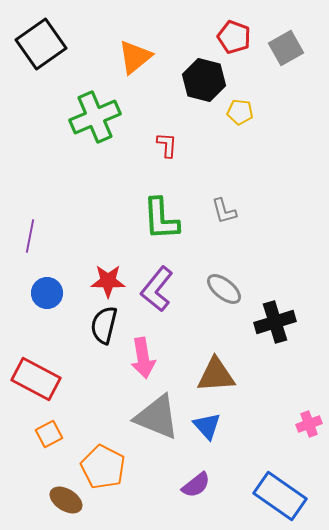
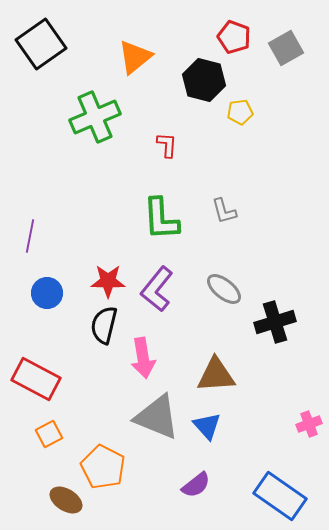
yellow pentagon: rotated 15 degrees counterclockwise
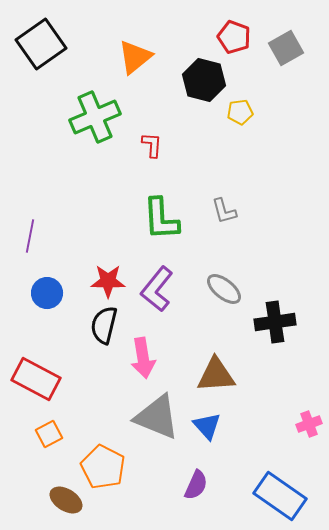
red L-shape: moved 15 px left
black cross: rotated 9 degrees clockwise
purple semicircle: rotated 28 degrees counterclockwise
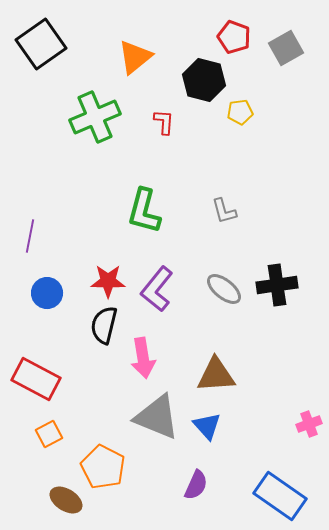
red L-shape: moved 12 px right, 23 px up
green L-shape: moved 17 px left, 8 px up; rotated 18 degrees clockwise
black cross: moved 2 px right, 37 px up
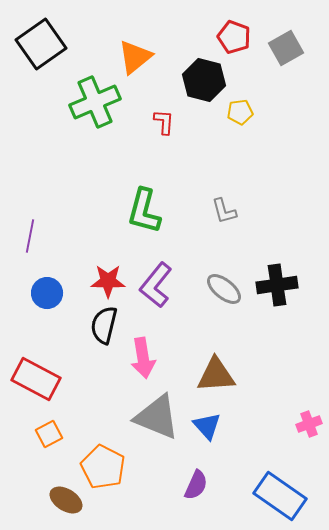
green cross: moved 15 px up
purple L-shape: moved 1 px left, 4 px up
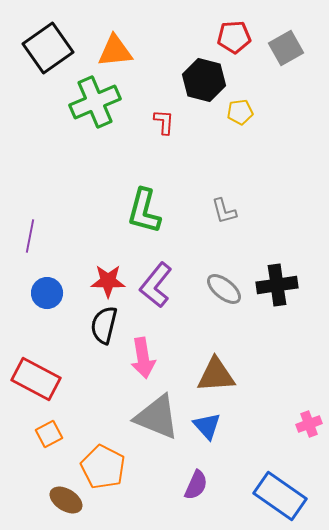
red pentagon: rotated 24 degrees counterclockwise
black square: moved 7 px right, 4 px down
orange triangle: moved 20 px left, 6 px up; rotated 33 degrees clockwise
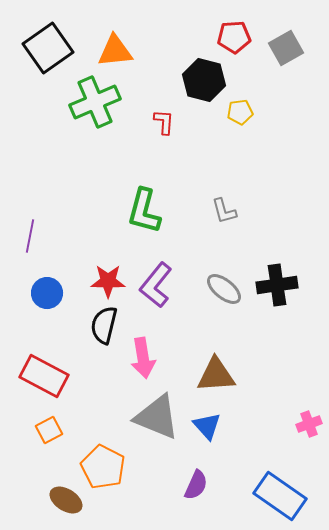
red rectangle: moved 8 px right, 3 px up
orange square: moved 4 px up
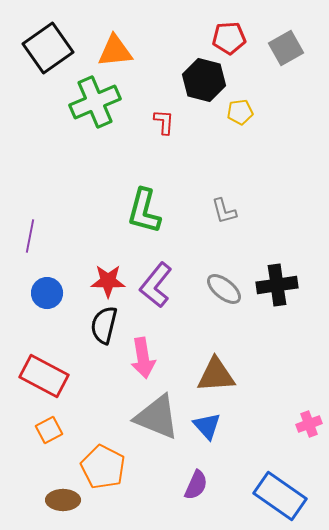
red pentagon: moved 5 px left, 1 px down
brown ellipse: moved 3 px left; rotated 32 degrees counterclockwise
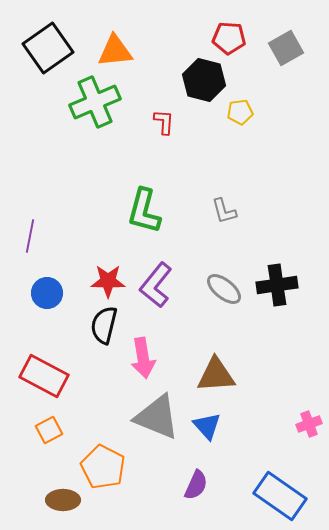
red pentagon: rotated 8 degrees clockwise
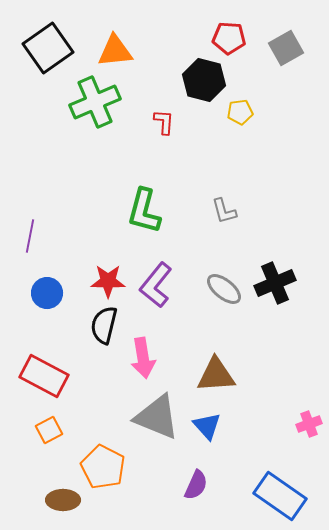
black cross: moved 2 px left, 2 px up; rotated 15 degrees counterclockwise
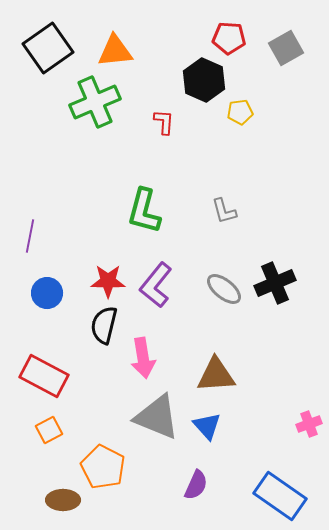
black hexagon: rotated 9 degrees clockwise
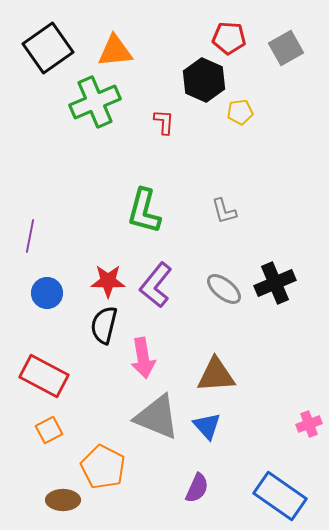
purple semicircle: moved 1 px right, 3 px down
